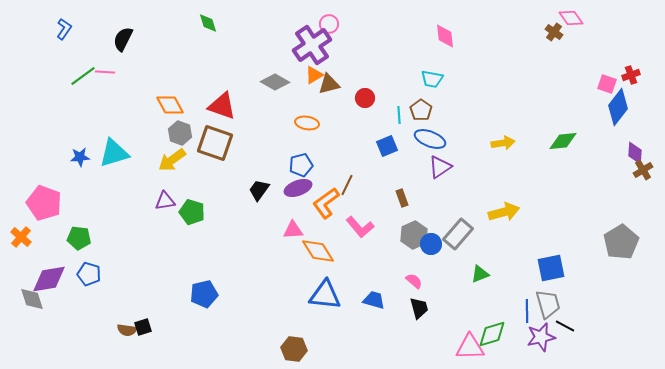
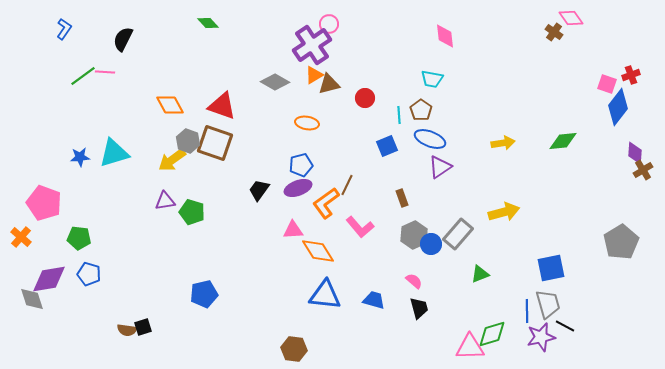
green diamond at (208, 23): rotated 25 degrees counterclockwise
gray hexagon at (180, 133): moved 8 px right, 8 px down
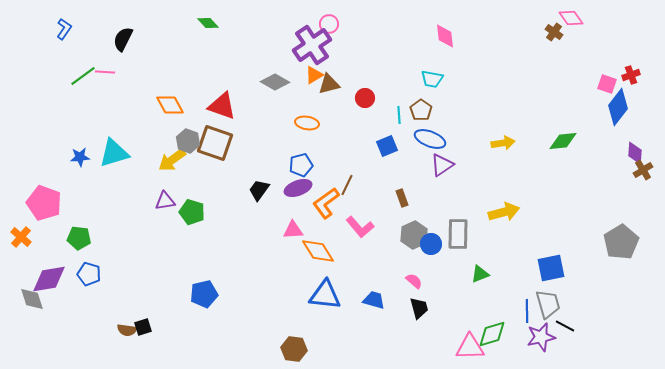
purple triangle at (440, 167): moved 2 px right, 2 px up
gray rectangle at (458, 234): rotated 40 degrees counterclockwise
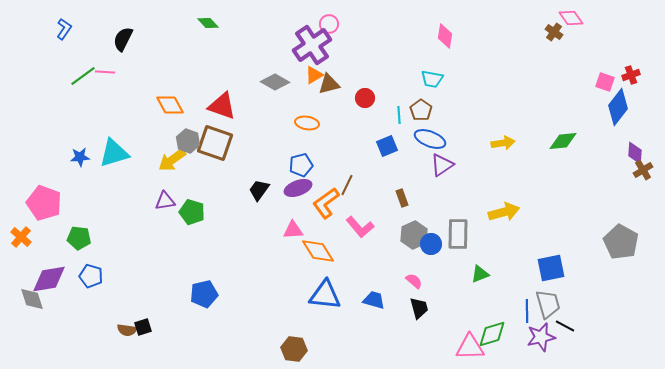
pink diamond at (445, 36): rotated 15 degrees clockwise
pink square at (607, 84): moved 2 px left, 2 px up
gray pentagon at (621, 242): rotated 12 degrees counterclockwise
blue pentagon at (89, 274): moved 2 px right, 2 px down
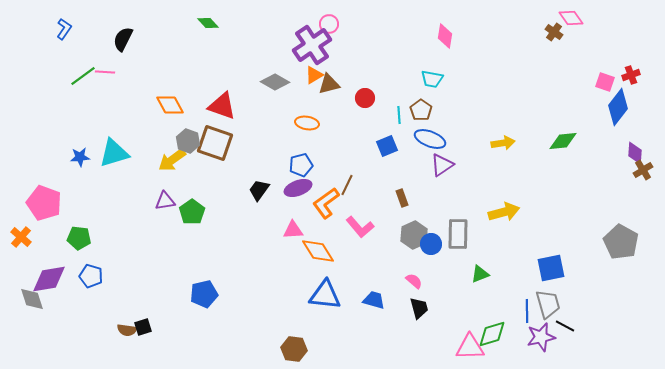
green pentagon at (192, 212): rotated 20 degrees clockwise
